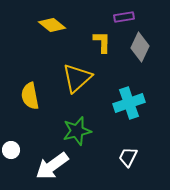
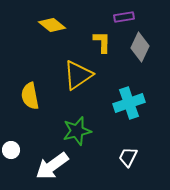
yellow triangle: moved 1 px right, 3 px up; rotated 8 degrees clockwise
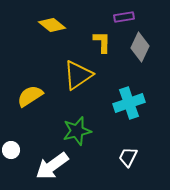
yellow semicircle: rotated 68 degrees clockwise
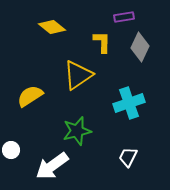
yellow diamond: moved 2 px down
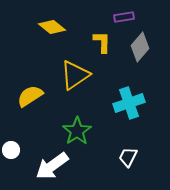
gray diamond: rotated 16 degrees clockwise
yellow triangle: moved 3 px left
green star: rotated 20 degrees counterclockwise
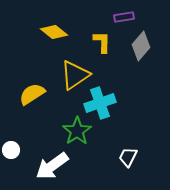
yellow diamond: moved 2 px right, 5 px down
gray diamond: moved 1 px right, 1 px up
yellow semicircle: moved 2 px right, 2 px up
cyan cross: moved 29 px left
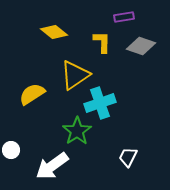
gray diamond: rotated 68 degrees clockwise
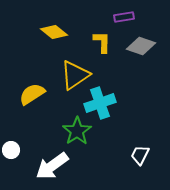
white trapezoid: moved 12 px right, 2 px up
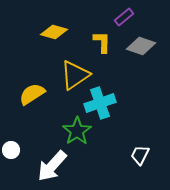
purple rectangle: rotated 30 degrees counterclockwise
yellow diamond: rotated 24 degrees counterclockwise
white arrow: rotated 12 degrees counterclockwise
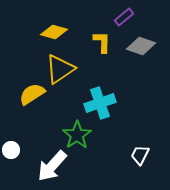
yellow triangle: moved 15 px left, 6 px up
green star: moved 4 px down
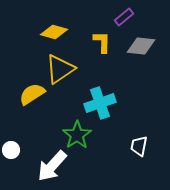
gray diamond: rotated 12 degrees counterclockwise
white trapezoid: moved 1 px left, 9 px up; rotated 15 degrees counterclockwise
